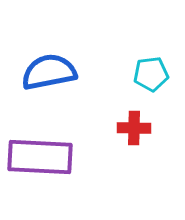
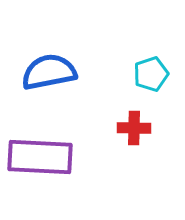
cyan pentagon: rotated 12 degrees counterclockwise
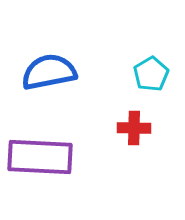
cyan pentagon: rotated 12 degrees counterclockwise
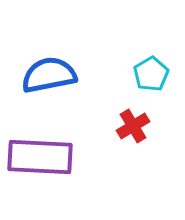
blue semicircle: moved 3 px down
red cross: moved 1 px left, 2 px up; rotated 32 degrees counterclockwise
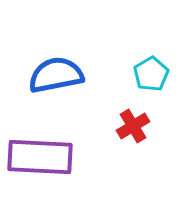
blue semicircle: moved 7 px right
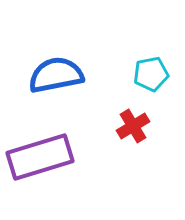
cyan pentagon: rotated 20 degrees clockwise
purple rectangle: rotated 20 degrees counterclockwise
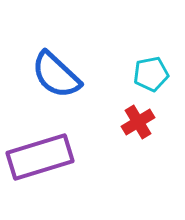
blue semicircle: rotated 126 degrees counterclockwise
red cross: moved 5 px right, 4 px up
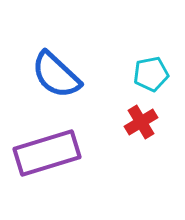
red cross: moved 3 px right
purple rectangle: moved 7 px right, 4 px up
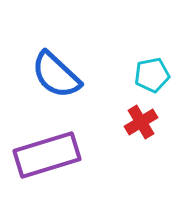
cyan pentagon: moved 1 px right, 1 px down
purple rectangle: moved 2 px down
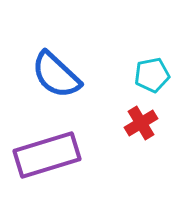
red cross: moved 1 px down
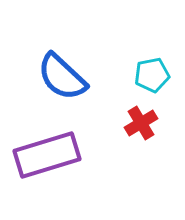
blue semicircle: moved 6 px right, 2 px down
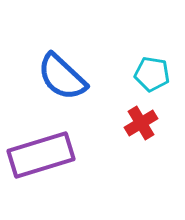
cyan pentagon: moved 1 px up; rotated 20 degrees clockwise
purple rectangle: moved 6 px left
